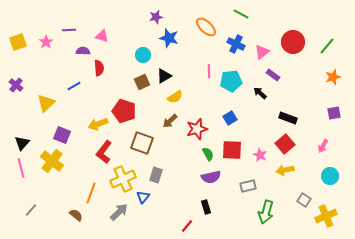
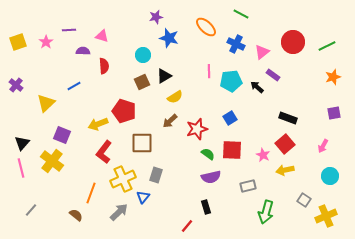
green line at (327, 46): rotated 24 degrees clockwise
red semicircle at (99, 68): moved 5 px right, 2 px up
black arrow at (260, 93): moved 3 px left, 6 px up
brown square at (142, 143): rotated 20 degrees counterclockwise
green semicircle at (208, 154): rotated 24 degrees counterclockwise
pink star at (260, 155): moved 3 px right
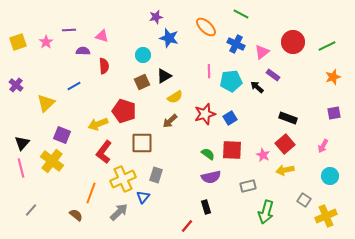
red star at (197, 129): moved 8 px right, 15 px up
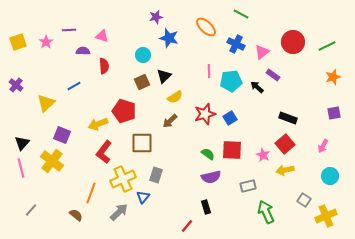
black triangle at (164, 76): rotated 14 degrees counterclockwise
green arrow at (266, 212): rotated 140 degrees clockwise
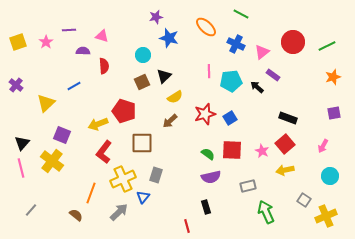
pink star at (263, 155): moved 1 px left, 4 px up
red line at (187, 226): rotated 56 degrees counterclockwise
